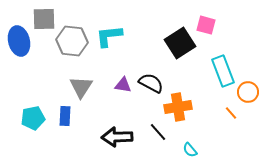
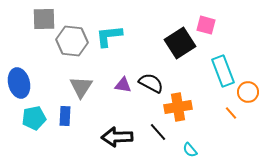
blue ellipse: moved 42 px down
cyan pentagon: moved 1 px right
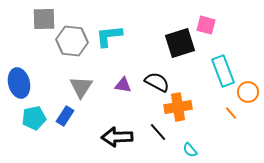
black square: rotated 16 degrees clockwise
black semicircle: moved 6 px right, 1 px up
blue rectangle: rotated 30 degrees clockwise
